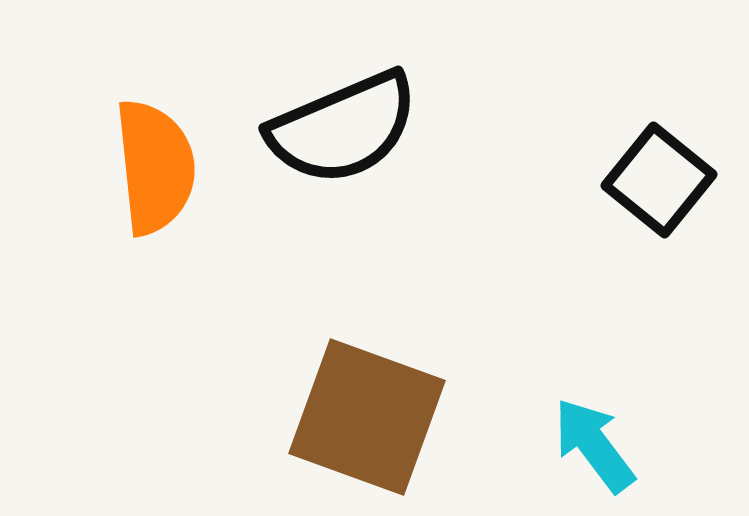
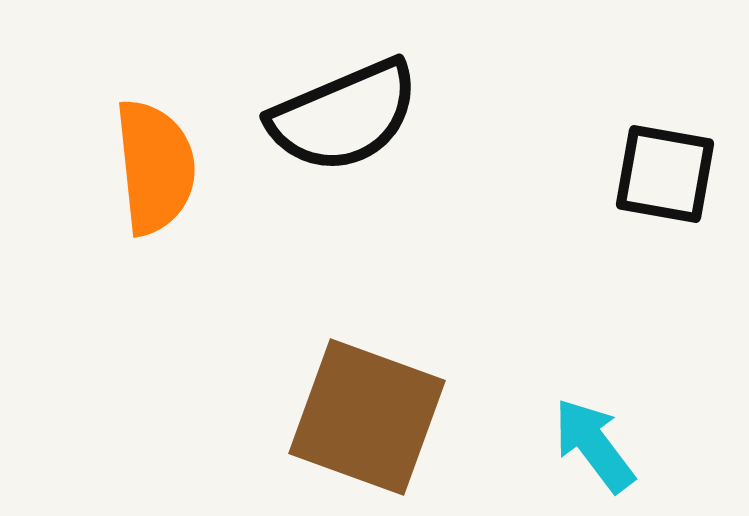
black semicircle: moved 1 px right, 12 px up
black square: moved 6 px right, 6 px up; rotated 29 degrees counterclockwise
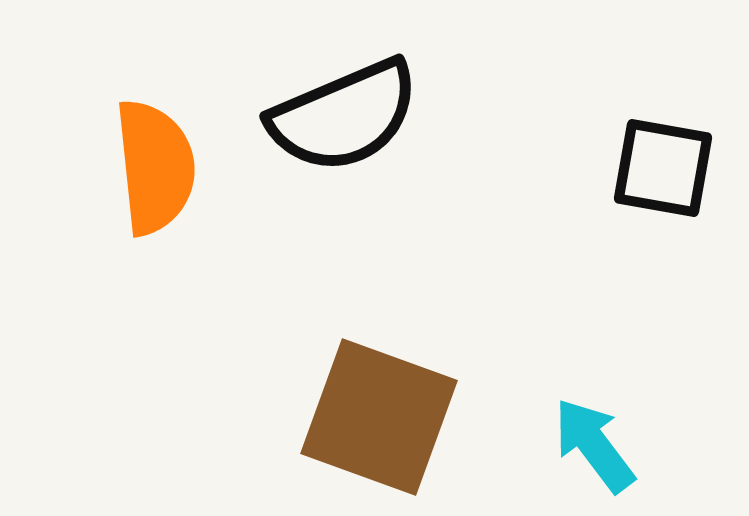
black square: moved 2 px left, 6 px up
brown square: moved 12 px right
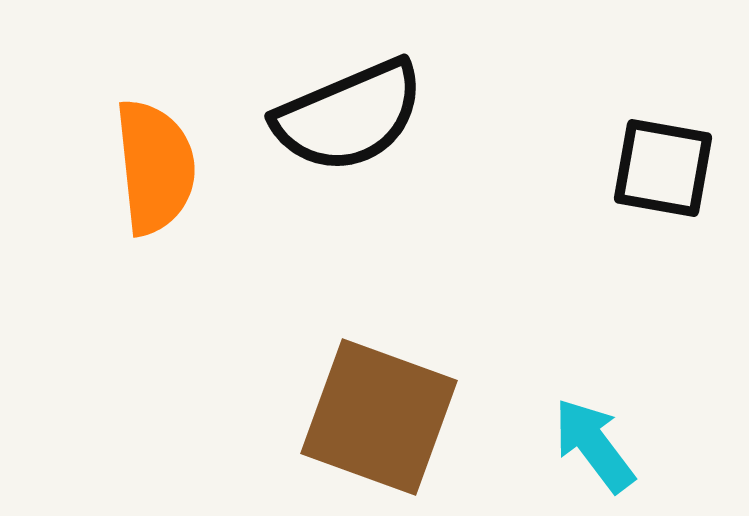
black semicircle: moved 5 px right
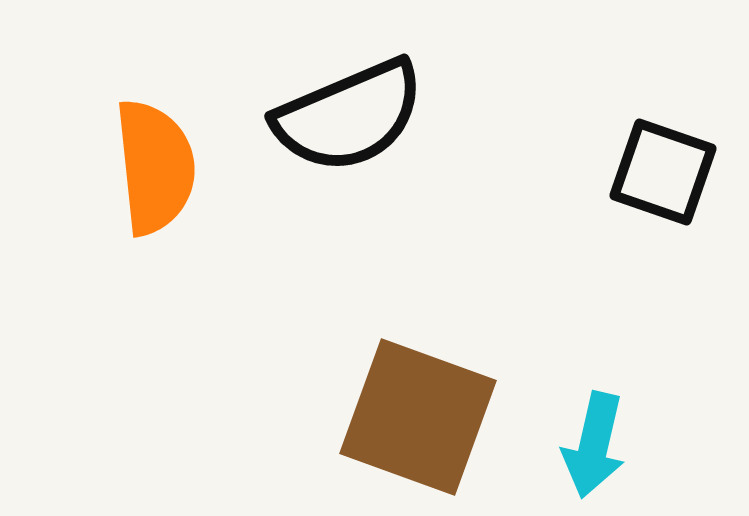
black square: moved 4 px down; rotated 9 degrees clockwise
brown square: moved 39 px right
cyan arrow: rotated 130 degrees counterclockwise
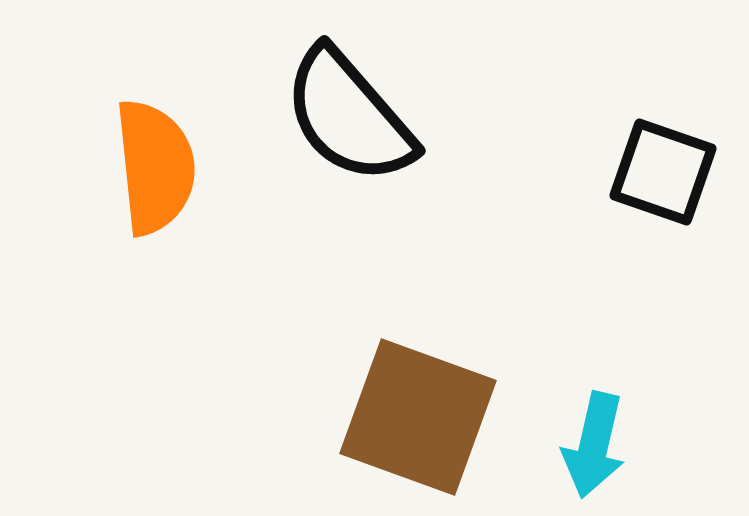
black semicircle: rotated 72 degrees clockwise
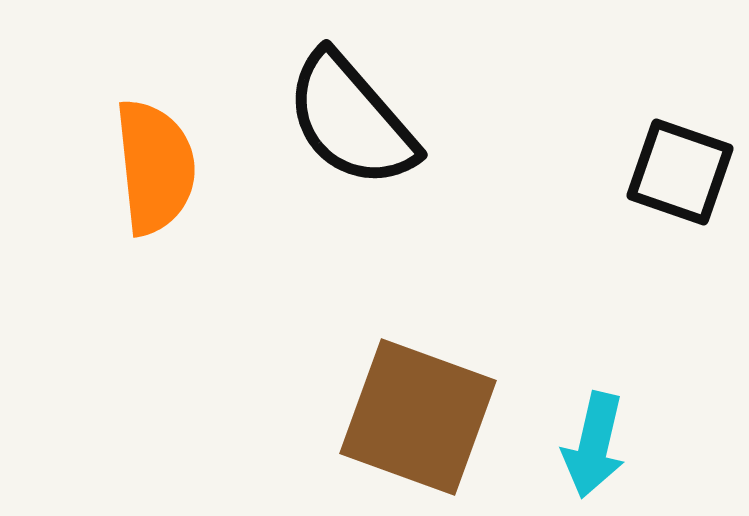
black semicircle: moved 2 px right, 4 px down
black square: moved 17 px right
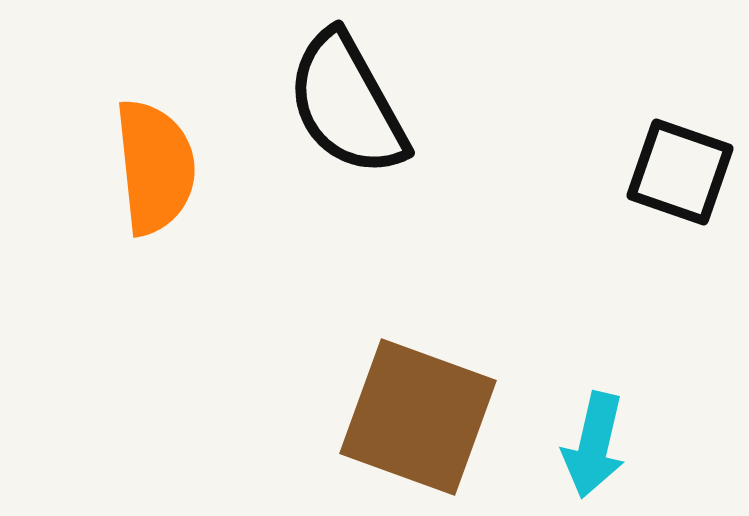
black semicircle: moved 4 px left, 16 px up; rotated 12 degrees clockwise
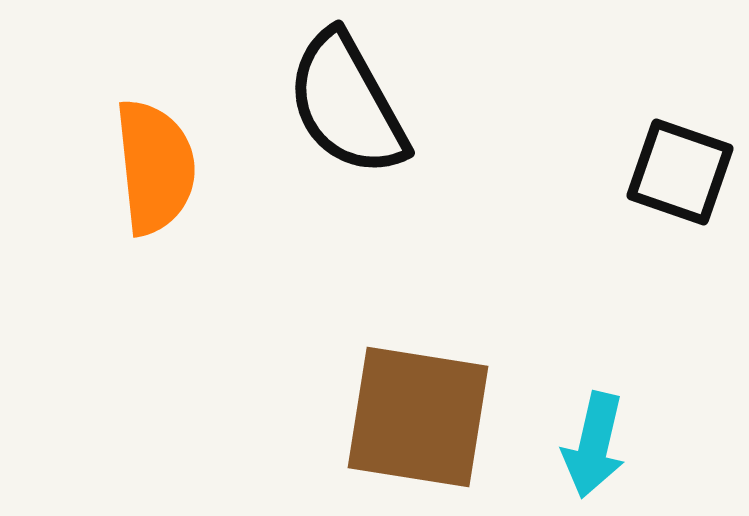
brown square: rotated 11 degrees counterclockwise
